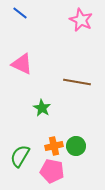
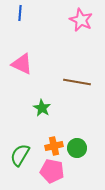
blue line: rotated 56 degrees clockwise
green circle: moved 1 px right, 2 px down
green semicircle: moved 1 px up
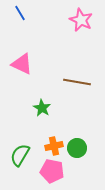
blue line: rotated 35 degrees counterclockwise
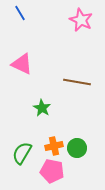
green semicircle: moved 2 px right, 2 px up
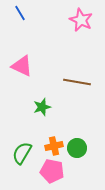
pink triangle: moved 2 px down
green star: moved 1 px up; rotated 24 degrees clockwise
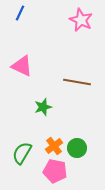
blue line: rotated 56 degrees clockwise
green star: moved 1 px right
orange cross: rotated 24 degrees counterclockwise
pink pentagon: moved 3 px right
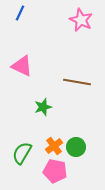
green circle: moved 1 px left, 1 px up
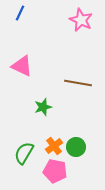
brown line: moved 1 px right, 1 px down
green semicircle: moved 2 px right
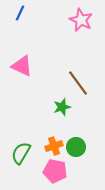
brown line: rotated 44 degrees clockwise
green star: moved 19 px right
orange cross: rotated 18 degrees clockwise
green semicircle: moved 3 px left
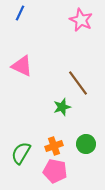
green circle: moved 10 px right, 3 px up
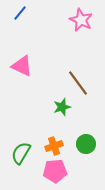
blue line: rotated 14 degrees clockwise
pink pentagon: rotated 15 degrees counterclockwise
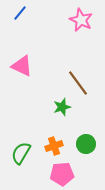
pink pentagon: moved 7 px right, 3 px down
